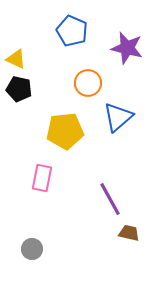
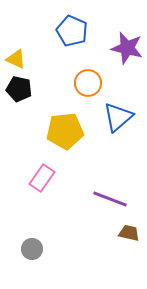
pink rectangle: rotated 24 degrees clockwise
purple line: rotated 40 degrees counterclockwise
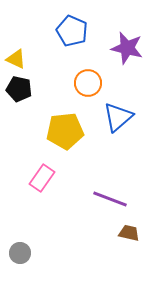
gray circle: moved 12 px left, 4 px down
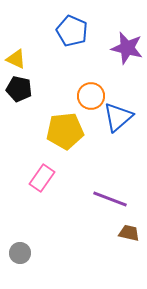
orange circle: moved 3 px right, 13 px down
